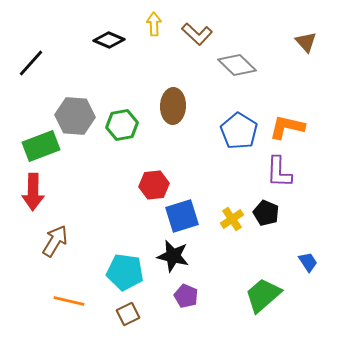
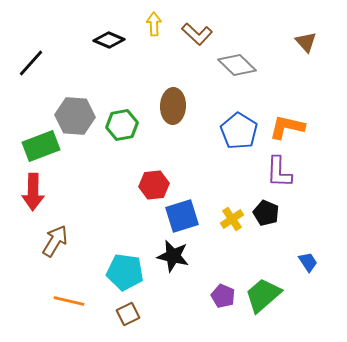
purple pentagon: moved 37 px right
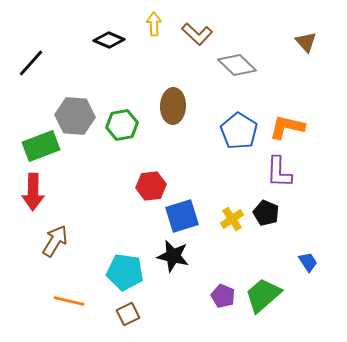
red hexagon: moved 3 px left, 1 px down
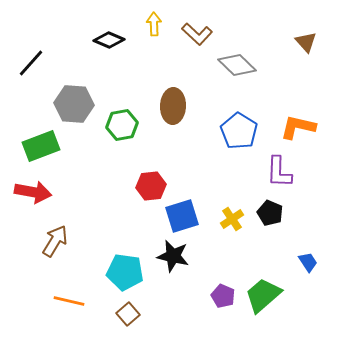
gray hexagon: moved 1 px left, 12 px up
orange L-shape: moved 11 px right
red arrow: rotated 81 degrees counterclockwise
black pentagon: moved 4 px right
brown square: rotated 15 degrees counterclockwise
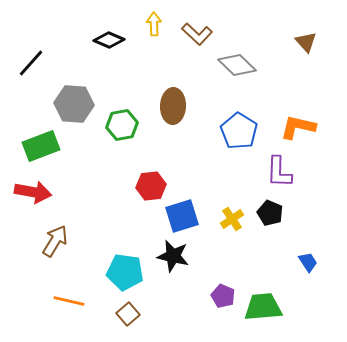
green trapezoid: moved 12 px down; rotated 36 degrees clockwise
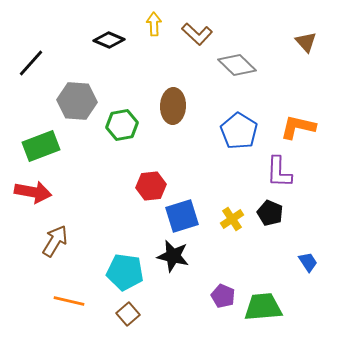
gray hexagon: moved 3 px right, 3 px up
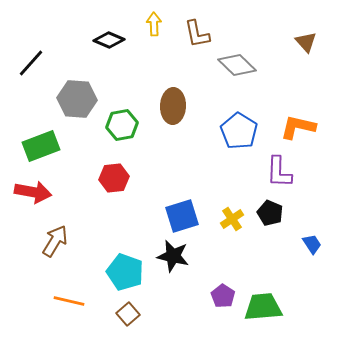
brown L-shape: rotated 36 degrees clockwise
gray hexagon: moved 2 px up
red hexagon: moved 37 px left, 8 px up
blue trapezoid: moved 4 px right, 18 px up
cyan pentagon: rotated 12 degrees clockwise
purple pentagon: rotated 10 degrees clockwise
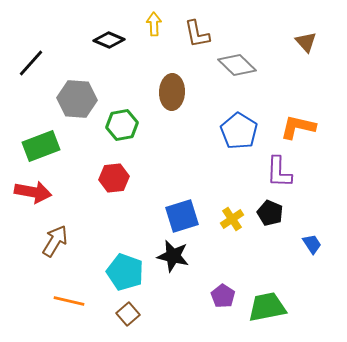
brown ellipse: moved 1 px left, 14 px up
green trapezoid: moved 4 px right; rotated 6 degrees counterclockwise
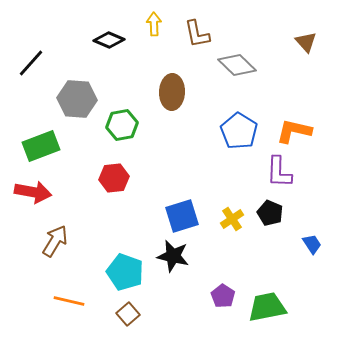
orange L-shape: moved 4 px left, 4 px down
